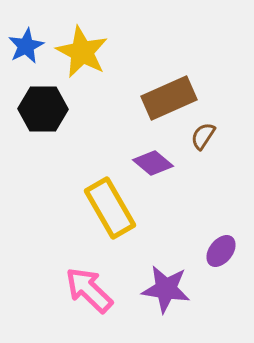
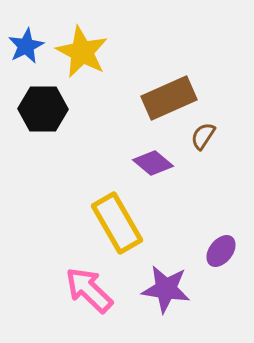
yellow rectangle: moved 7 px right, 15 px down
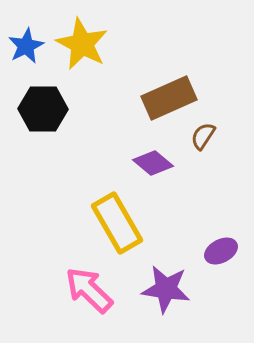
yellow star: moved 8 px up
purple ellipse: rotated 24 degrees clockwise
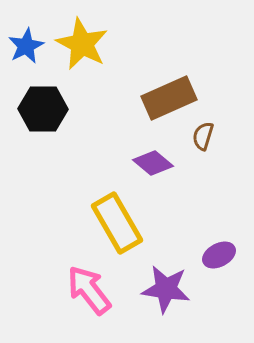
brown semicircle: rotated 16 degrees counterclockwise
purple ellipse: moved 2 px left, 4 px down
pink arrow: rotated 8 degrees clockwise
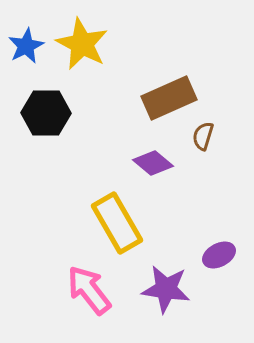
black hexagon: moved 3 px right, 4 px down
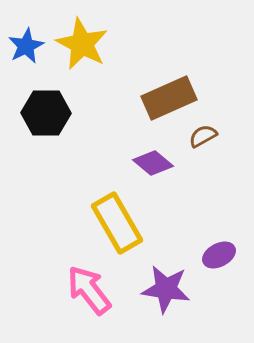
brown semicircle: rotated 44 degrees clockwise
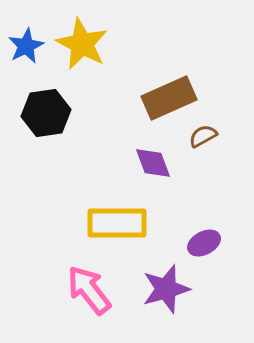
black hexagon: rotated 9 degrees counterclockwise
purple diamond: rotated 30 degrees clockwise
yellow rectangle: rotated 60 degrees counterclockwise
purple ellipse: moved 15 px left, 12 px up
purple star: rotated 24 degrees counterclockwise
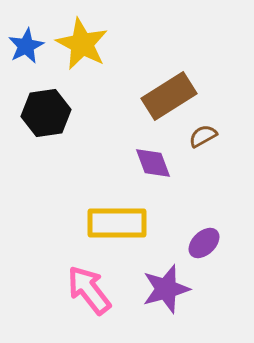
brown rectangle: moved 2 px up; rotated 8 degrees counterclockwise
purple ellipse: rotated 16 degrees counterclockwise
